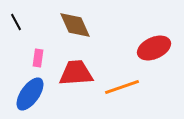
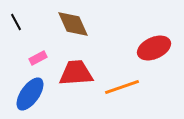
brown diamond: moved 2 px left, 1 px up
pink rectangle: rotated 54 degrees clockwise
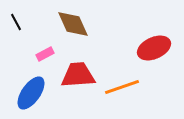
pink rectangle: moved 7 px right, 4 px up
red trapezoid: moved 2 px right, 2 px down
blue ellipse: moved 1 px right, 1 px up
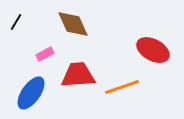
black line: rotated 60 degrees clockwise
red ellipse: moved 1 px left, 2 px down; rotated 52 degrees clockwise
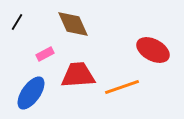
black line: moved 1 px right
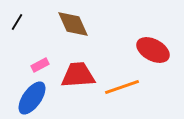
pink rectangle: moved 5 px left, 11 px down
blue ellipse: moved 1 px right, 5 px down
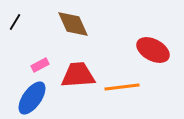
black line: moved 2 px left
orange line: rotated 12 degrees clockwise
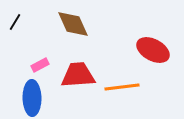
blue ellipse: rotated 36 degrees counterclockwise
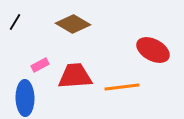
brown diamond: rotated 36 degrees counterclockwise
red trapezoid: moved 3 px left, 1 px down
blue ellipse: moved 7 px left
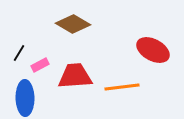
black line: moved 4 px right, 31 px down
